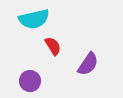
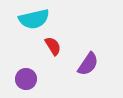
purple circle: moved 4 px left, 2 px up
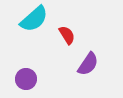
cyan semicircle: rotated 28 degrees counterclockwise
red semicircle: moved 14 px right, 11 px up
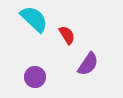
cyan semicircle: rotated 96 degrees counterclockwise
purple circle: moved 9 px right, 2 px up
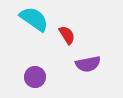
cyan semicircle: rotated 8 degrees counterclockwise
purple semicircle: rotated 45 degrees clockwise
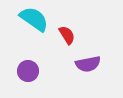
purple circle: moved 7 px left, 6 px up
